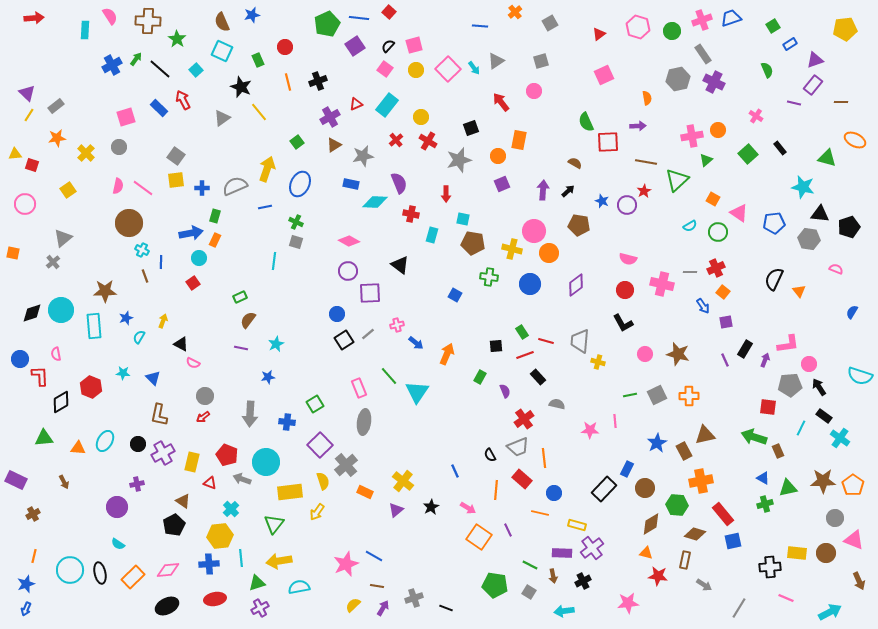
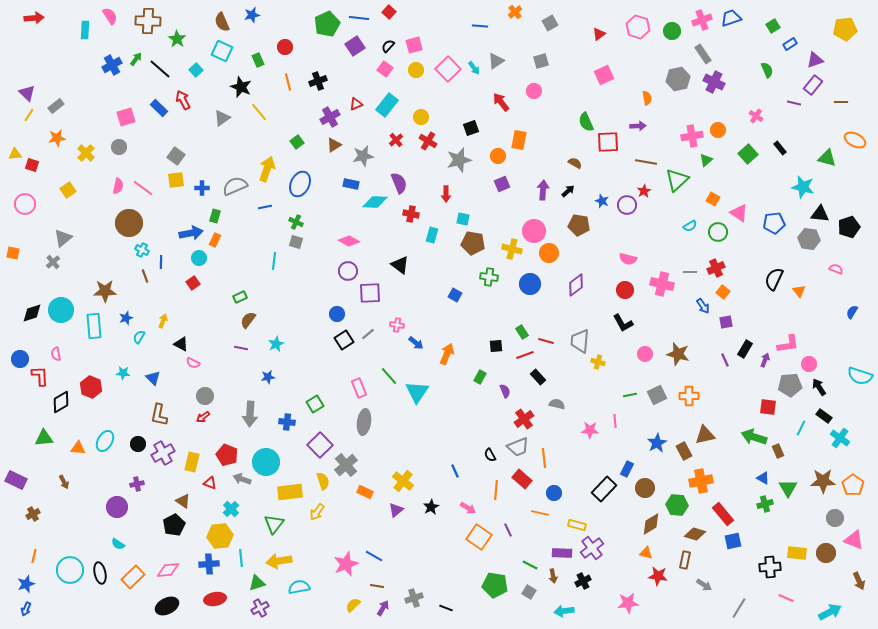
pink cross at (397, 325): rotated 24 degrees clockwise
green triangle at (788, 488): rotated 48 degrees counterclockwise
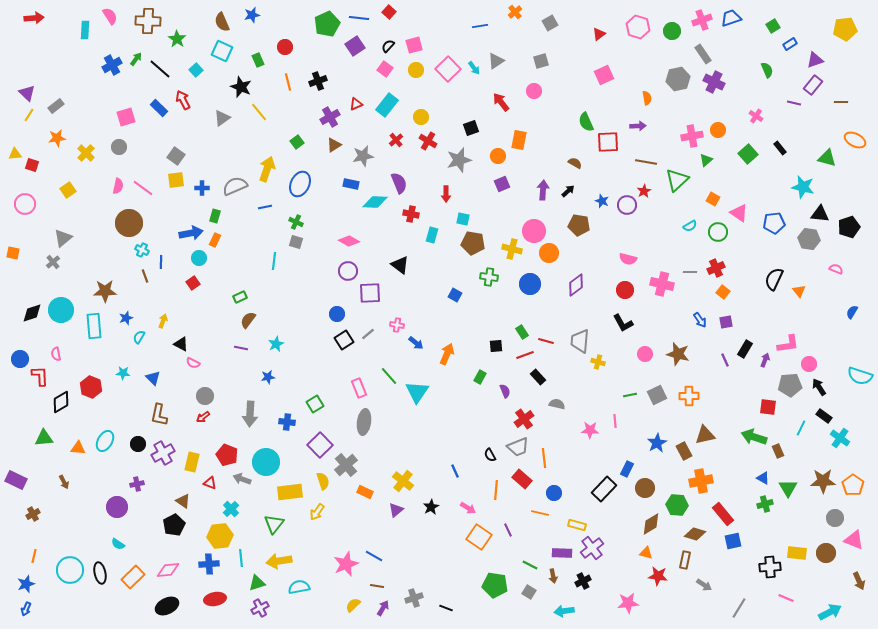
blue line at (480, 26): rotated 14 degrees counterclockwise
blue arrow at (703, 306): moved 3 px left, 14 px down
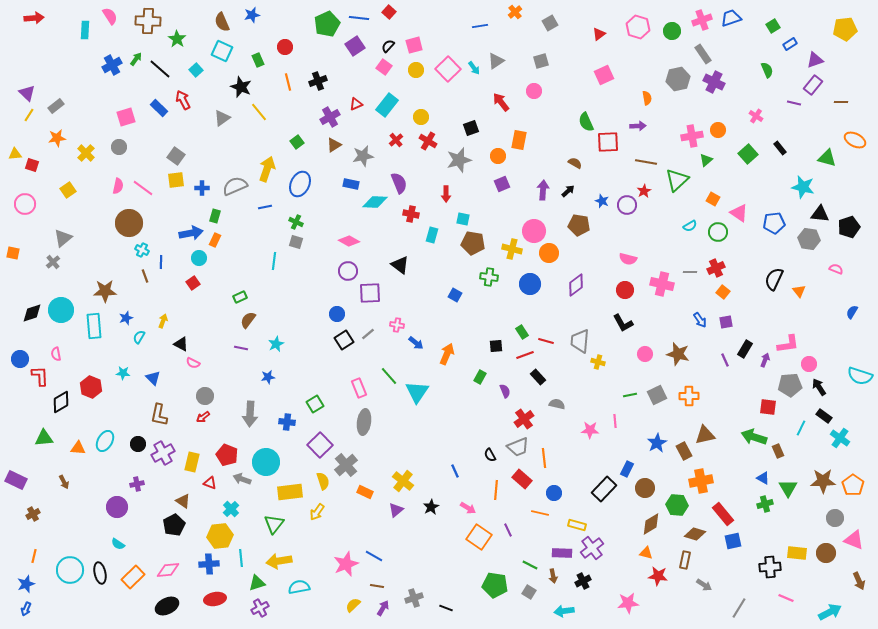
pink square at (385, 69): moved 1 px left, 2 px up
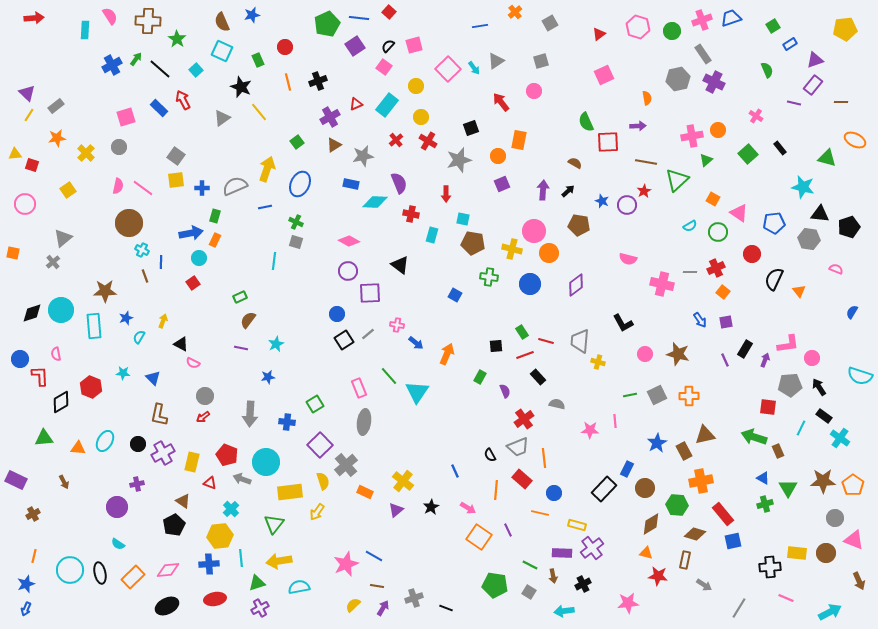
yellow circle at (416, 70): moved 16 px down
red circle at (625, 290): moved 127 px right, 36 px up
pink circle at (809, 364): moved 3 px right, 6 px up
black cross at (583, 581): moved 3 px down
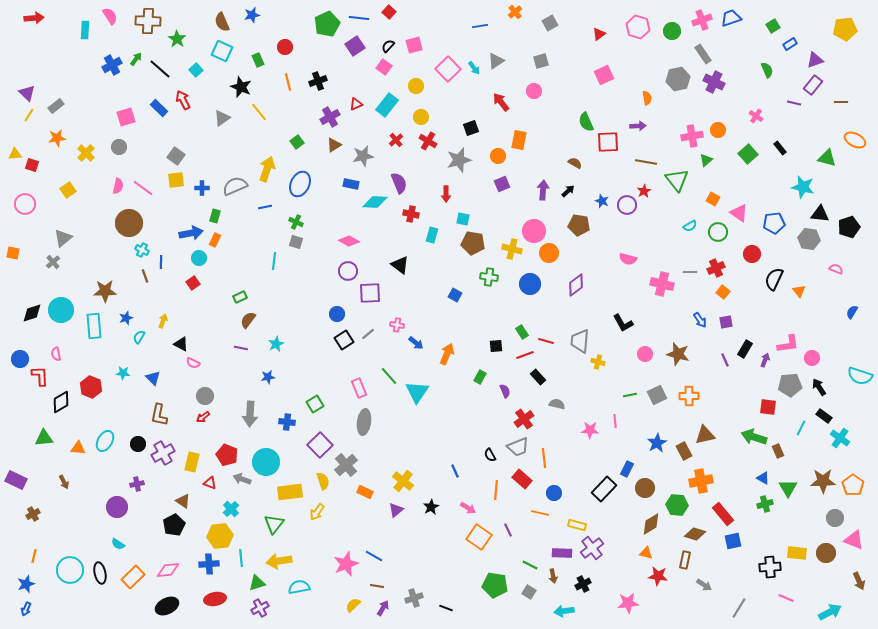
green triangle at (677, 180): rotated 25 degrees counterclockwise
